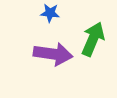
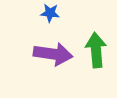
green arrow: moved 3 px right, 11 px down; rotated 28 degrees counterclockwise
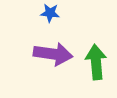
green arrow: moved 12 px down
